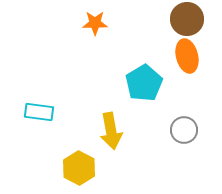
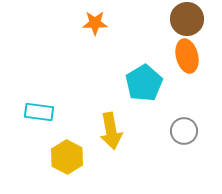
gray circle: moved 1 px down
yellow hexagon: moved 12 px left, 11 px up
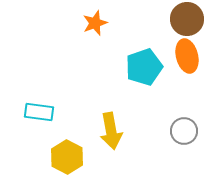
orange star: rotated 20 degrees counterclockwise
cyan pentagon: moved 16 px up; rotated 12 degrees clockwise
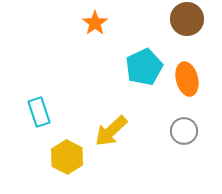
orange star: rotated 15 degrees counterclockwise
orange ellipse: moved 23 px down
cyan pentagon: rotated 6 degrees counterclockwise
cyan rectangle: rotated 64 degrees clockwise
yellow arrow: rotated 57 degrees clockwise
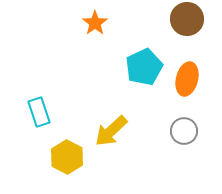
orange ellipse: rotated 28 degrees clockwise
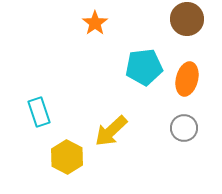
cyan pentagon: rotated 18 degrees clockwise
gray circle: moved 3 px up
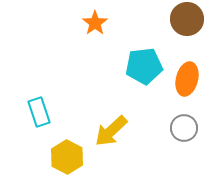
cyan pentagon: moved 1 px up
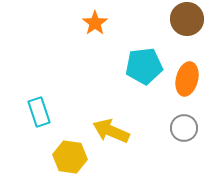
yellow arrow: rotated 66 degrees clockwise
yellow hexagon: moved 3 px right; rotated 20 degrees counterclockwise
